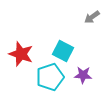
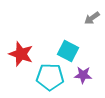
gray arrow: moved 1 px down
cyan square: moved 5 px right
cyan pentagon: rotated 20 degrees clockwise
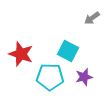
purple star: moved 1 px right, 2 px down; rotated 18 degrees counterclockwise
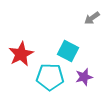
red star: rotated 25 degrees clockwise
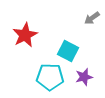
red star: moved 4 px right, 19 px up
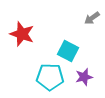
red star: moved 3 px left, 1 px up; rotated 25 degrees counterclockwise
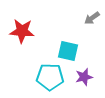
red star: moved 3 px up; rotated 15 degrees counterclockwise
cyan square: rotated 15 degrees counterclockwise
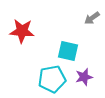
cyan pentagon: moved 2 px right, 2 px down; rotated 12 degrees counterclockwise
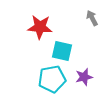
gray arrow: rotated 98 degrees clockwise
red star: moved 18 px right, 4 px up
cyan square: moved 6 px left
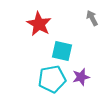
red star: moved 1 px left, 3 px up; rotated 25 degrees clockwise
purple star: moved 3 px left
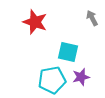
red star: moved 4 px left, 2 px up; rotated 10 degrees counterclockwise
cyan square: moved 6 px right, 1 px down
cyan pentagon: moved 1 px down
